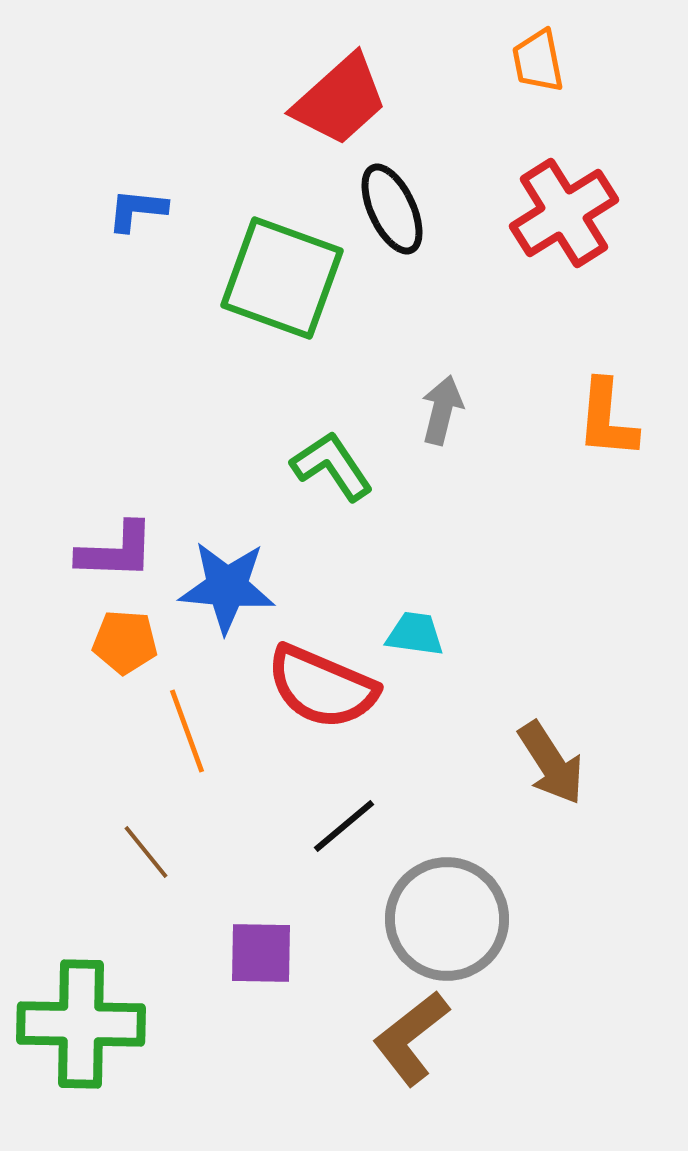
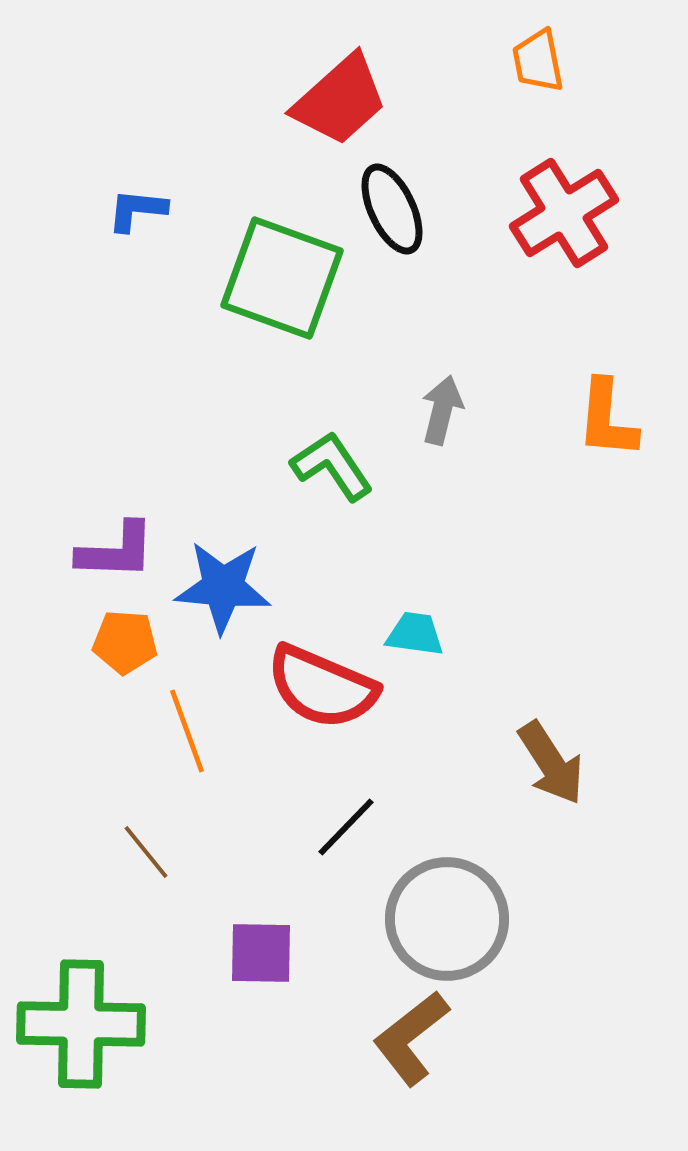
blue star: moved 4 px left
black line: moved 2 px right, 1 px down; rotated 6 degrees counterclockwise
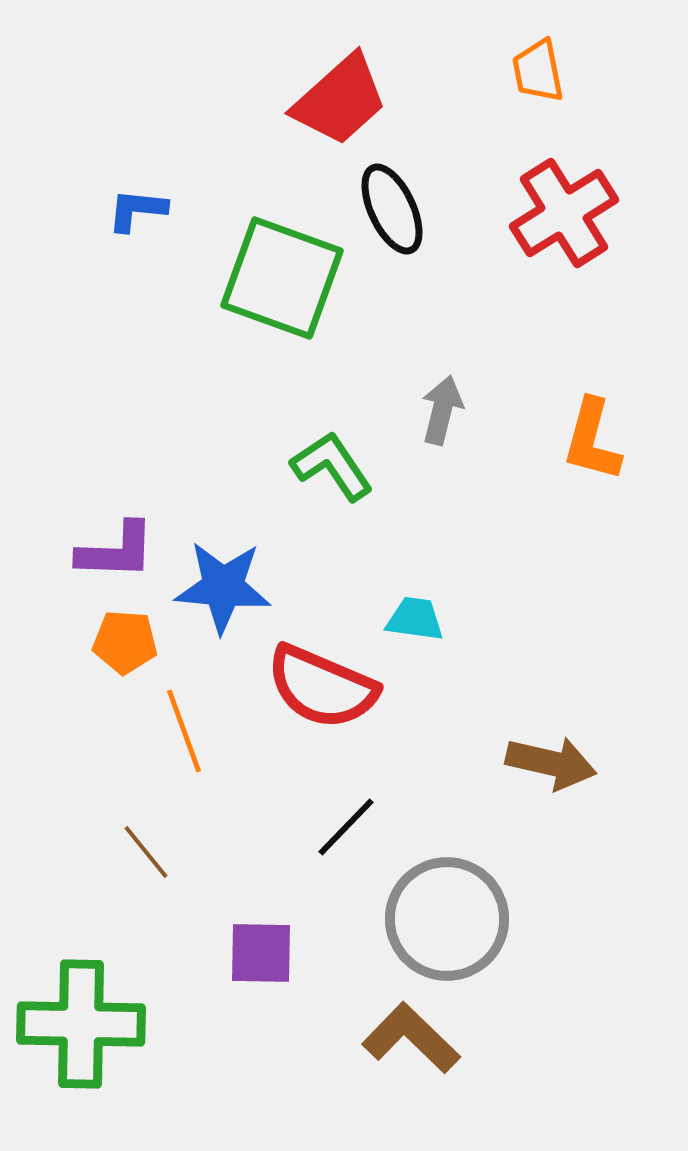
orange trapezoid: moved 10 px down
orange L-shape: moved 15 px left, 21 px down; rotated 10 degrees clockwise
cyan trapezoid: moved 15 px up
orange line: moved 3 px left
brown arrow: rotated 44 degrees counterclockwise
brown L-shape: rotated 82 degrees clockwise
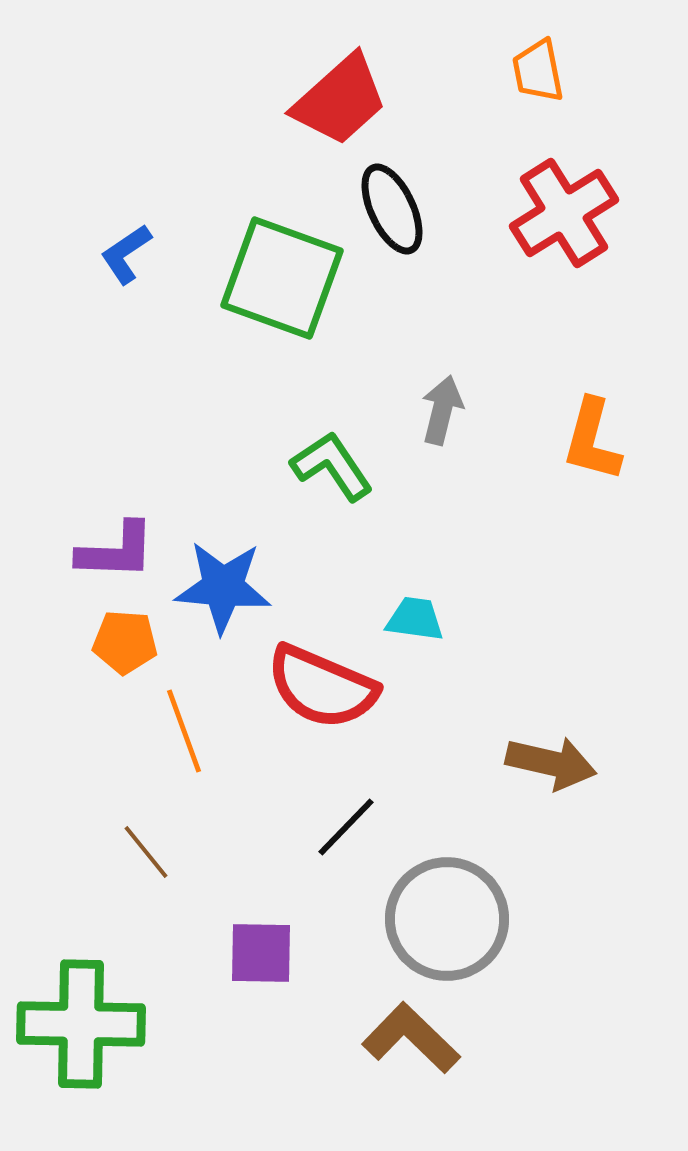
blue L-shape: moved 11 px left, 44 px down; rotated 40 degrees counterclockwise
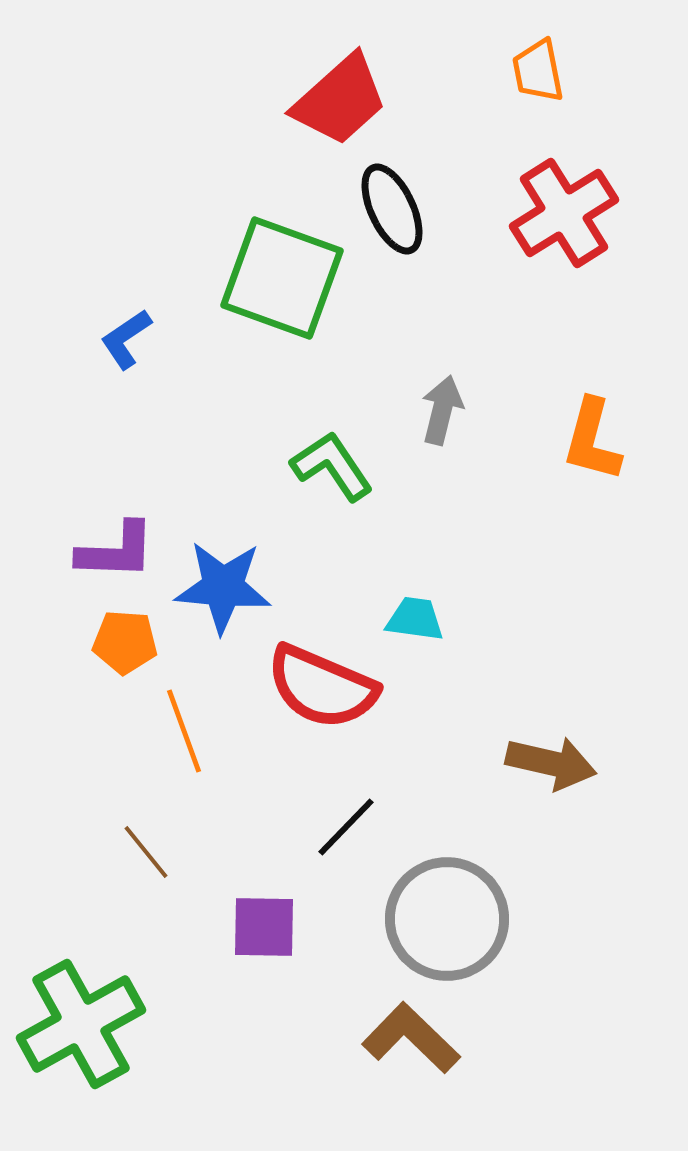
blue L-shape: moved 85 px down
purple square: moved 3 px right, 26 px up
green cross: rotated 30 degrees counterclockwise
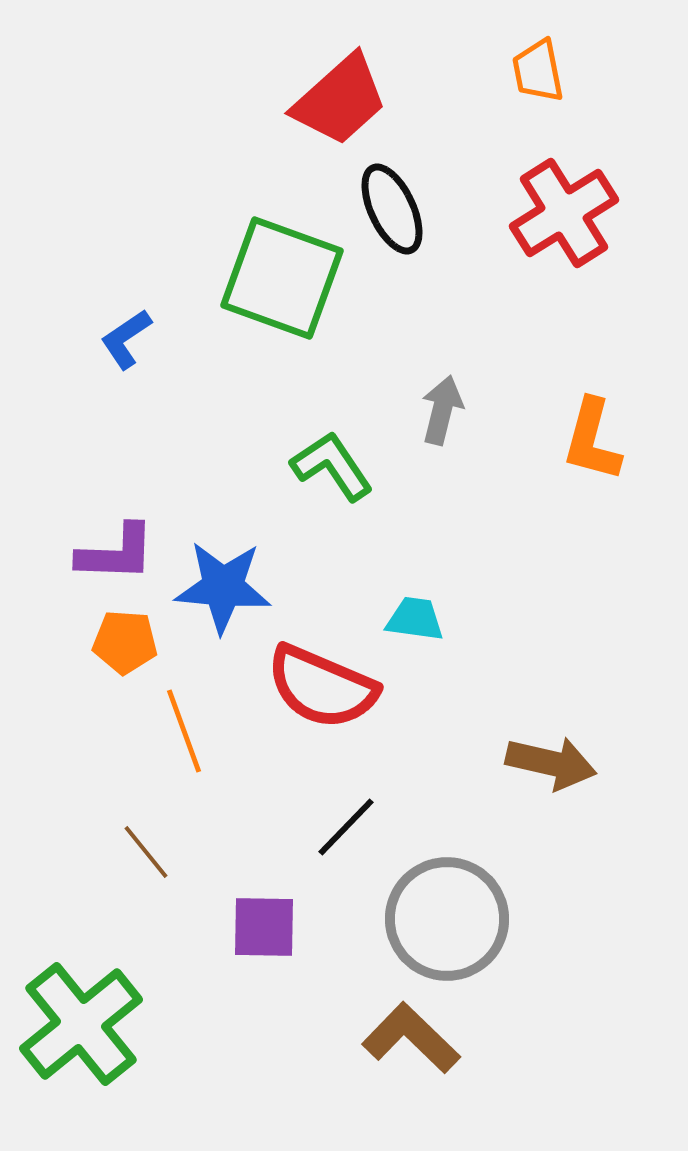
purple L-shape: moved 2 px down
green cross: rotated 10 degrees counterclockwise
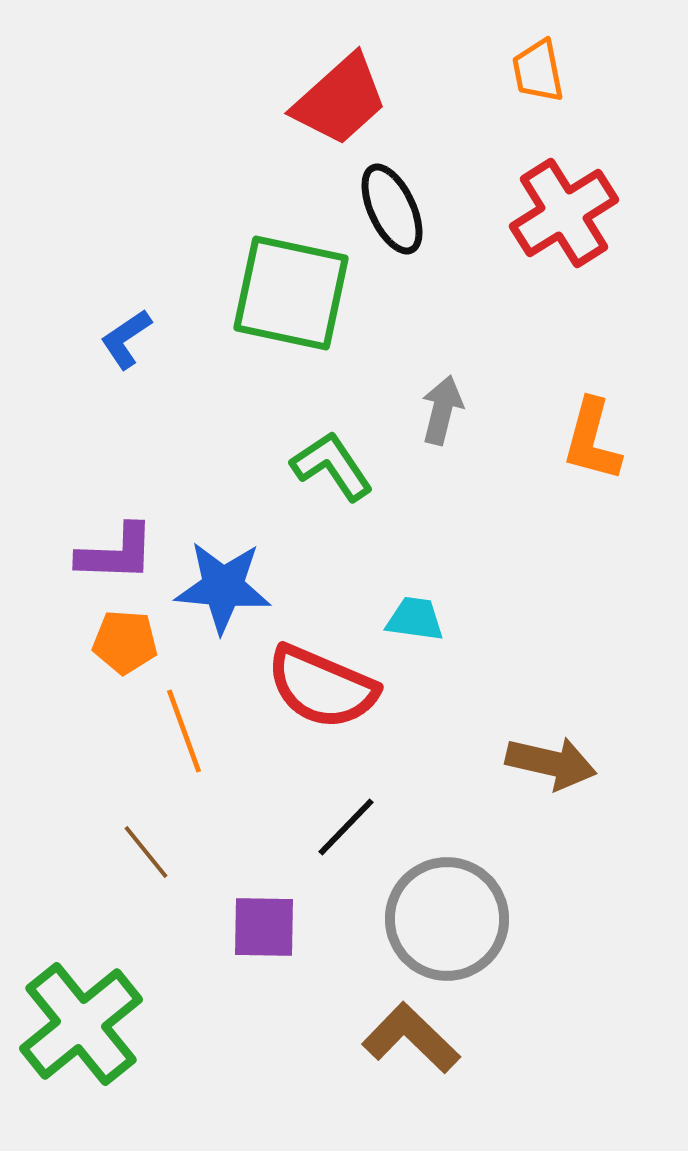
green square: moved 9 px right, 15 px down; rotated 8 degrees counterclockwise
